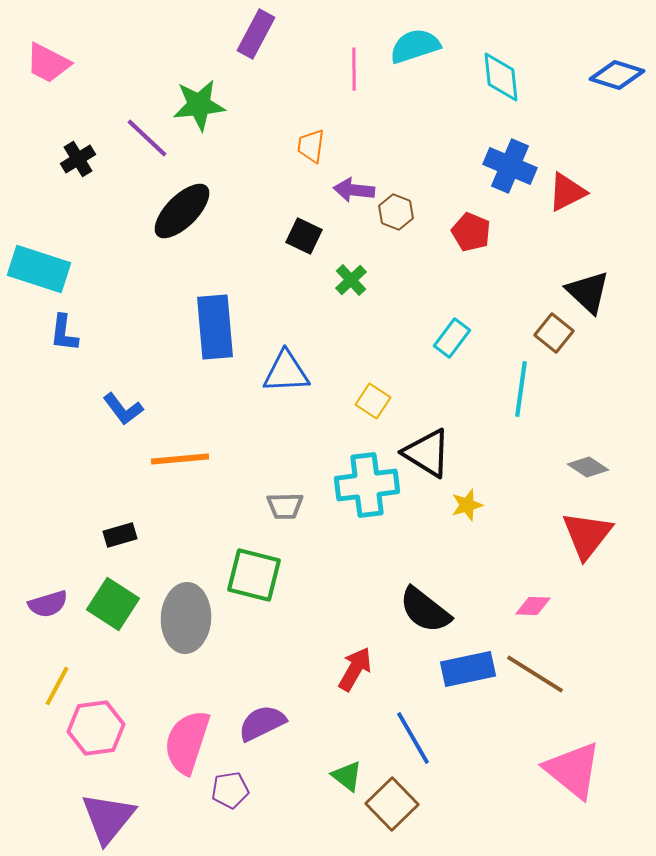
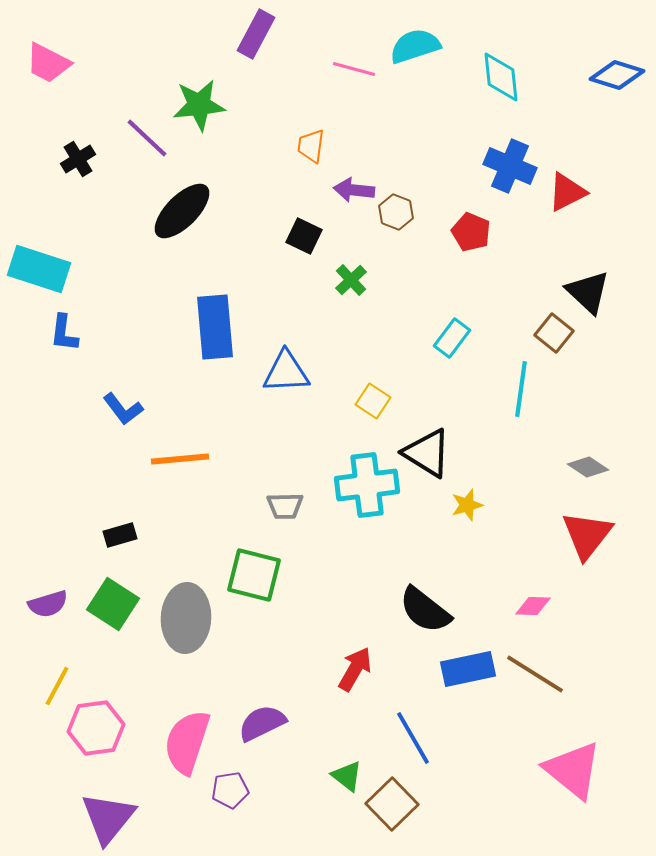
pink line at (354, 69): rotated 75 degrees counterclockwise
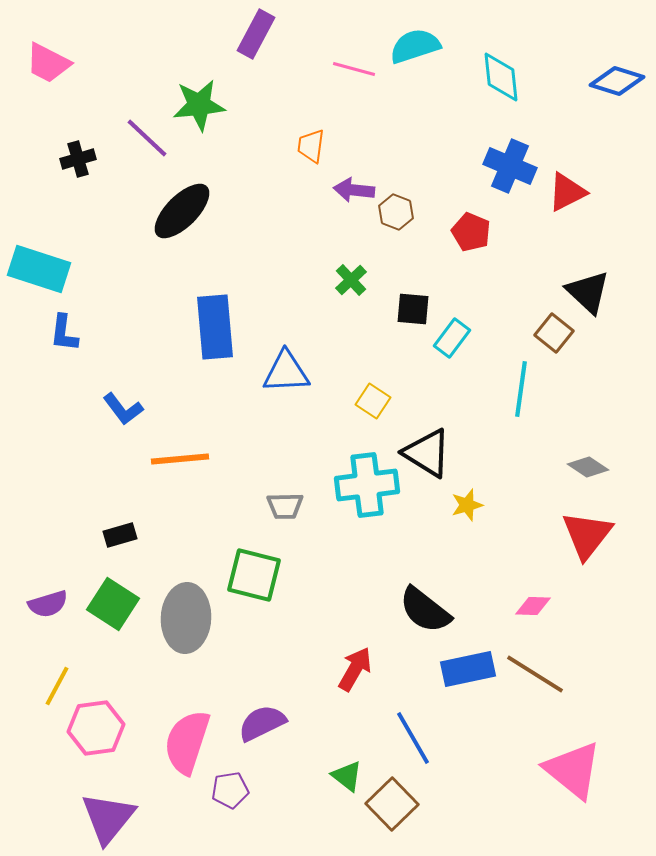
blue diamond at (617, 75): moved 6 px down
black cross at (78, 159): rotated 16 degrees clockwise
black square at (304, 236): moved 109 px right, 73 px down; rotated 21 degrees counterclockwise
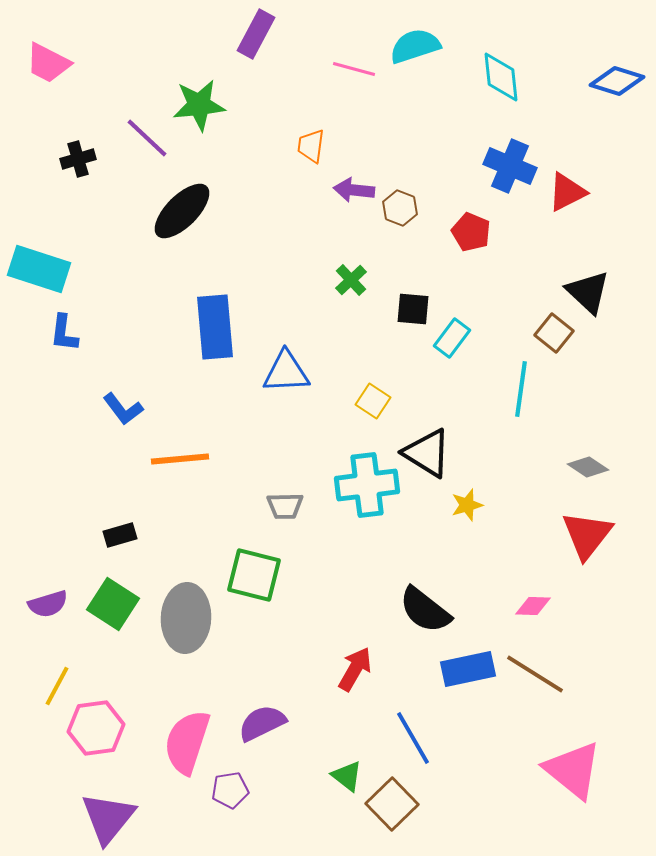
brown hexagon at (396, 212): moved 4 px right, 4 px up
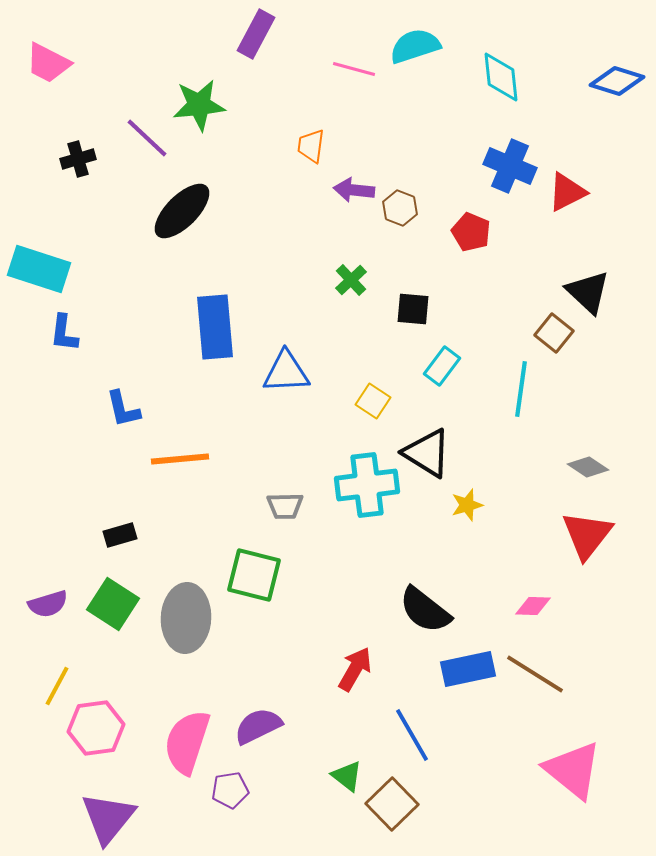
cyan rectangle at (452, 338): moved 10 px left, 28 px down
blue L-shape at (123, 409): rotated 24 degrees clockwise
purple semicircle at (262, 723): moved 4 px left, 3 px down
blue line at (413, 738): moved 1 px left, 3 px up
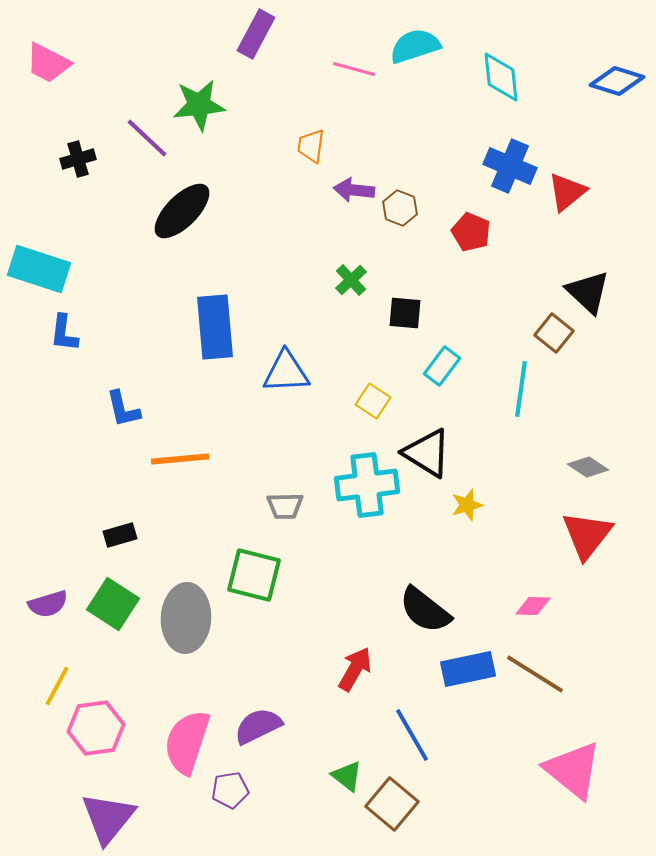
red triangle at (567, 192): rotated 12 degrees counterclockwise
black square at (413, 309): moved 8 px left, 4 px down
brown square at (392, 804): rotated 6 degrees counterclockwise
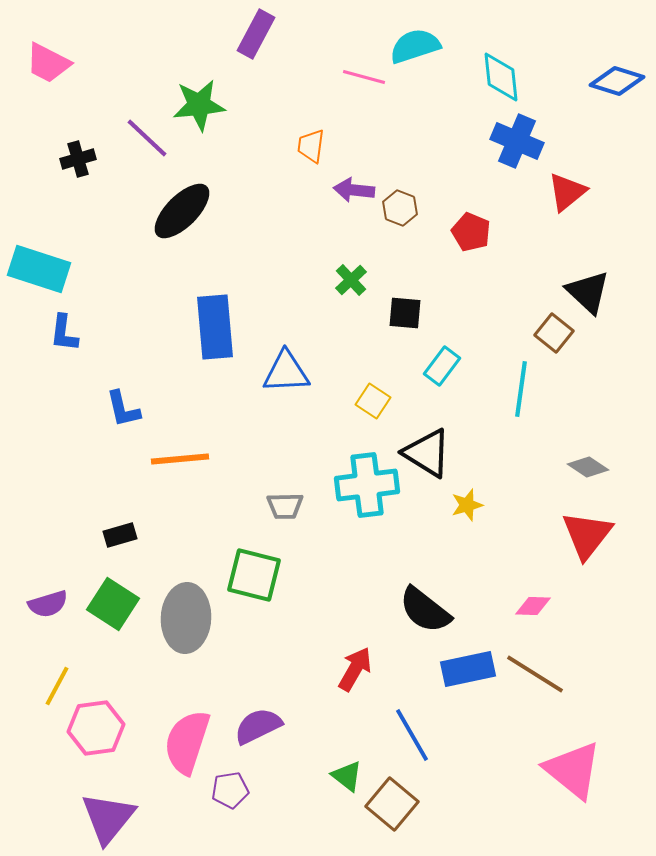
pink line at (354, 69): moved 10 px right, 8 px down
blue cross at (510, 166): moved 7 px right, 25 px up
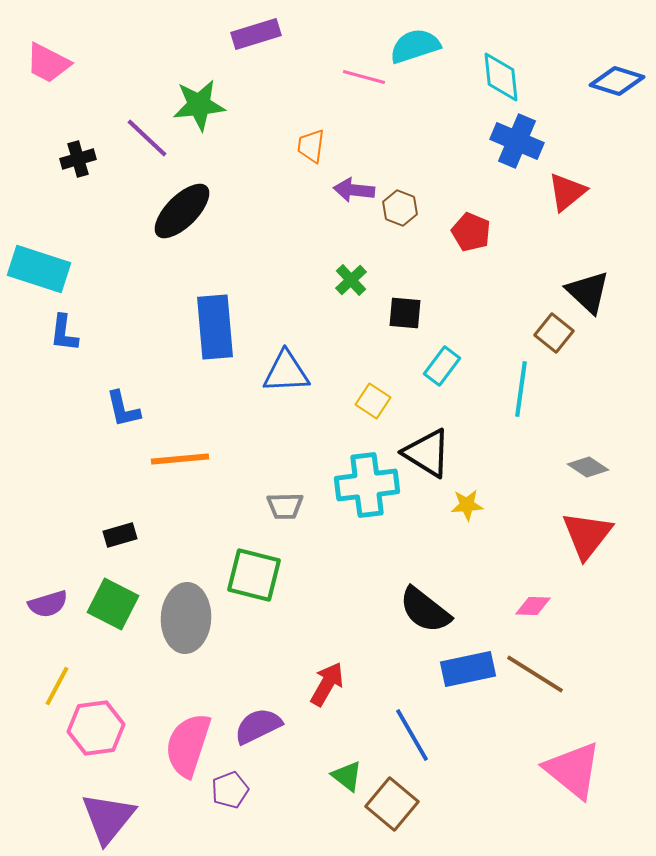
purple rectangle at (256, 34): rotated 45 degrees clockwise
yellow star at (467, 505): rotated 12 degrees clockwise
green square at (113, 604): rotated 6 degrees counterclockwise
red arrow at (355, 669): moved 28 px left, 15 px down
pink semicircle at (187, 742): moved 1 px right, 3 px down
purple pentagon at (230, 790): rotated 12 degrees counterclockwise
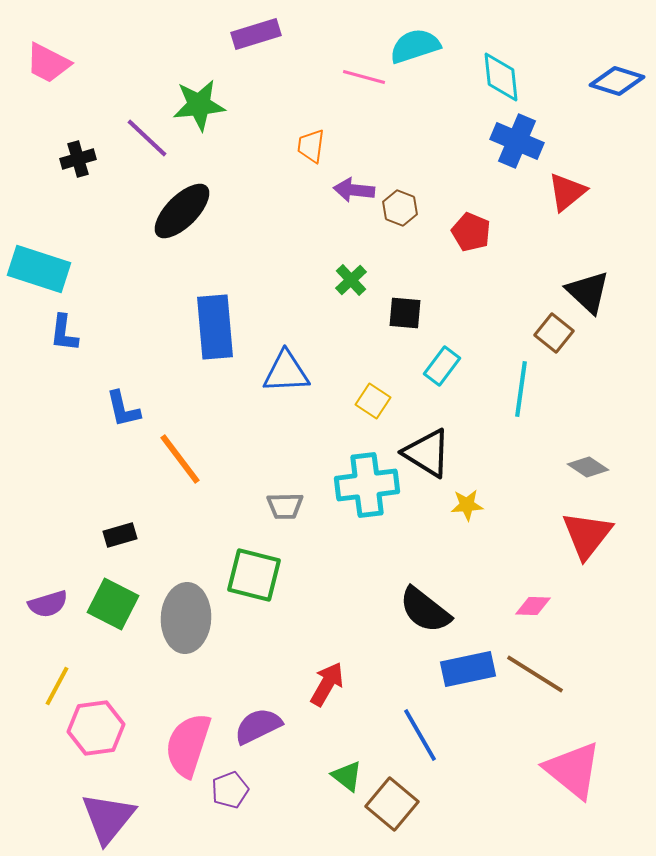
orange line at (180, 459): rotated 58 degrees clockwise
blue line at (412, 735): moved 8 px right
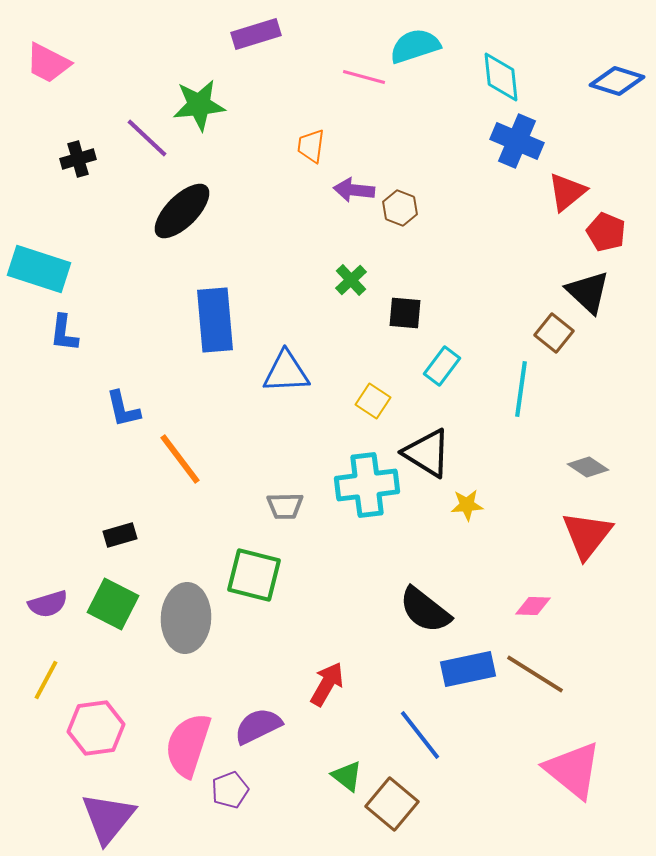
red pentagon at (471, 232): moved 135 px right
blue rectangle at (215, 327): moved 7 px up
yellow line at (57, 686): moved 11 px left, 6 px up
blue line at (420, 735): rotated 8 degrees counterclockwise
